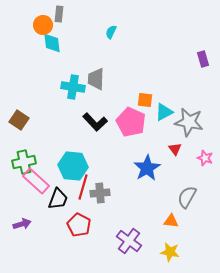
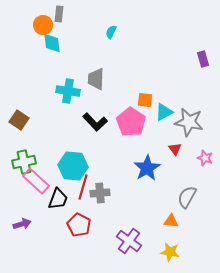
cyan cross: moved 5 px left, 4 px down
pink pentagon: rotated 8 degrees clockwise
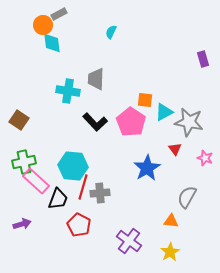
gray rectangle: rotated 56 degrees clockwise
yellow star: rotated 30 degrees clockwise
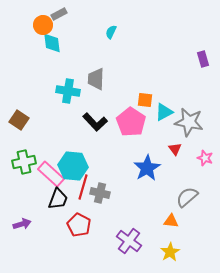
pink rectangle: moved 15 px right, 7 px up
gray cross: rotated 18 degrees clockwise
gray semicircle: rotated 20 degrees clockwise
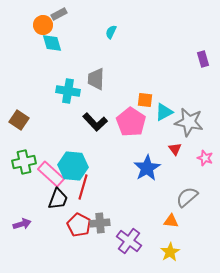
cyan diamond: rotated 10 degrees counterclockwise
gray cross: moved 30 px down; rotated 18 degrees counterclockwise
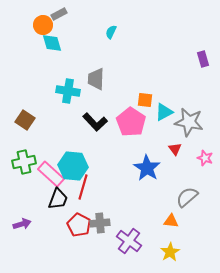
brown square: moved 6 px right
blue star: rotated 8 degrees counterclockwise
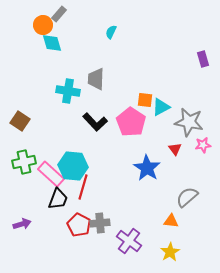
gray rectangle: rotated 21 degrees counterclockwise
cyan triangle: moved 3 px left, 5 px up
brown square: moved 5 px left, 1 px down
pink star: moved 2 px left, 13 px up; rotated 28 degrees counterclockwise
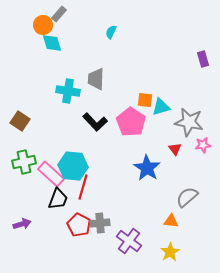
cyan triangle: rotated 12 degrees clockwise
